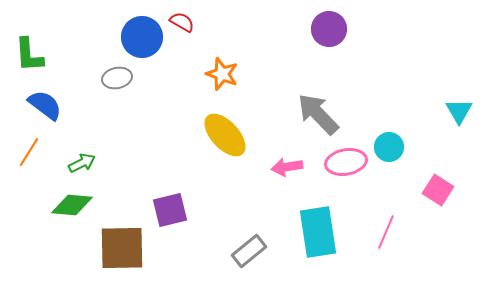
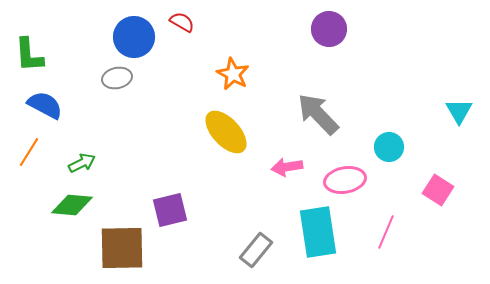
blue circle: moved 8 px left
orange star: moved 11 px right; rotated 8 degrees clockwise
blue semicircle: rotated 9 degrees counterclockwise
yellow ellipse: moved 1 px right, 3 px up
pink ellipse: moved 1 px left, 18 px down
gray rectangle: moved 7 px right, 1 px up; rotated 12 degrees counterclockwise
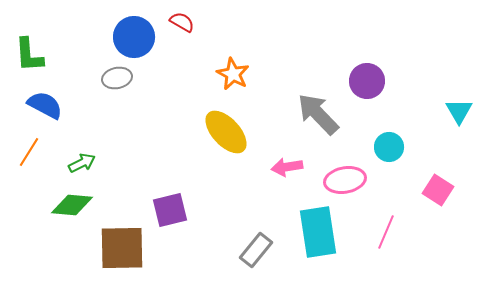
purple circle: moved 38 px right, 52 px down
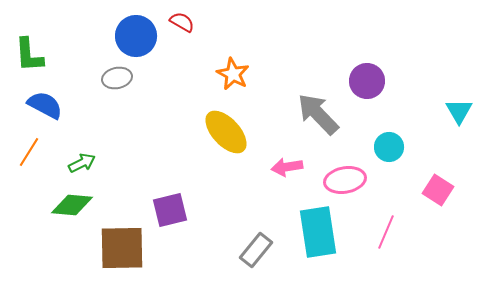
blue circle: moved 2 px right, 1 px up
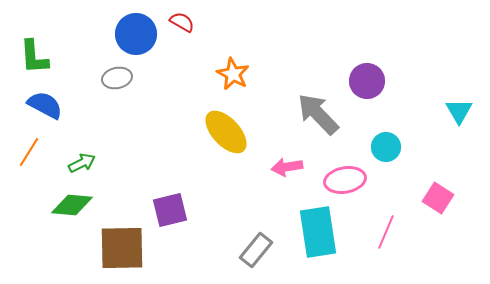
blue circle: moved 2 px up
green L-shape: moved 5 px right, 2 px down
cyan circle: moved 3 px left
pink square: moved 8 px down
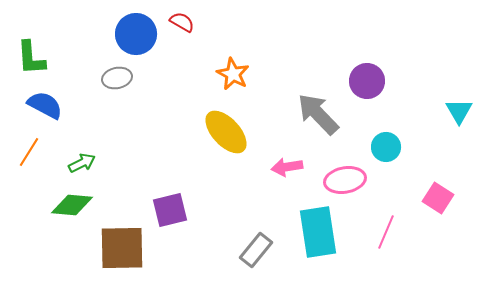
green L-shape: moved 3 px left, 1 px down
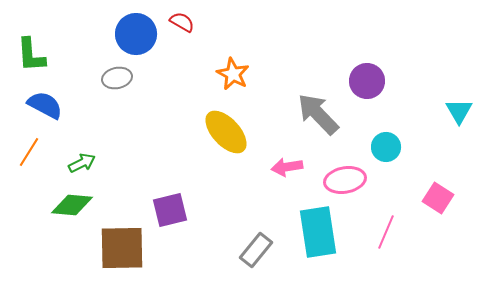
green L-shape: moved 3 px up
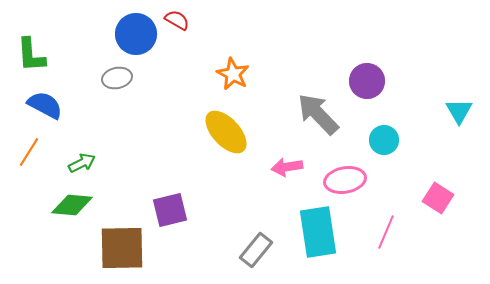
red semicircle: moved 5 px left, 2 px up
cyan circle: moved 2 px left, 7 px up
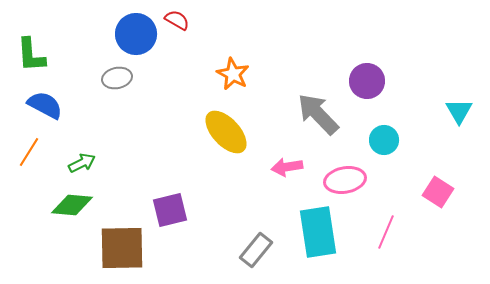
pink square: moved 6 px up
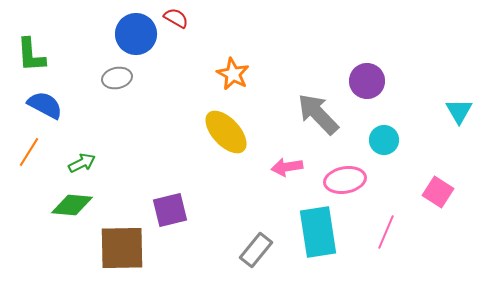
red semicircle: moved 1 px left, 2 px up
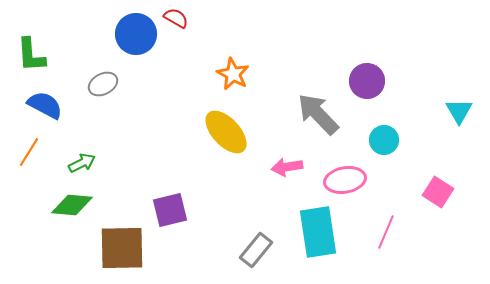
gray ellipse: moved 14 px left, 6 px down; rotated 16 degrees counterclockwise
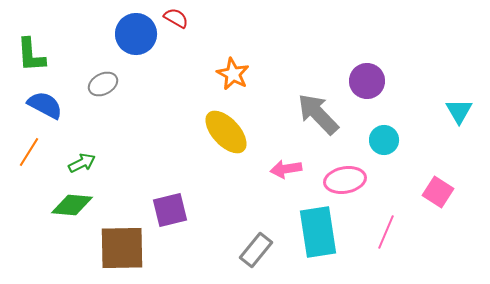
pink arrow: moved 1 px left, 2 px down
